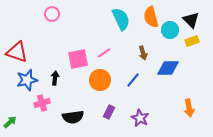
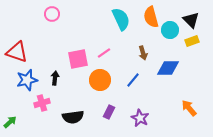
orange arrow: rotated 150 degrees clockwise
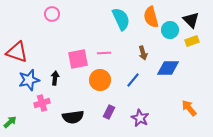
pink line: rotated 32 degrees clockwise
blue star: moved 2 px right
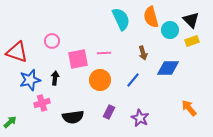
pink circle: moved 27 px down
blue star: moved 1 px right
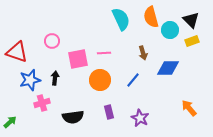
purple rectangle: rotated 40 degrees counterclockwise
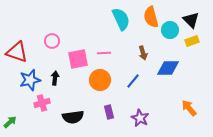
blue line: moved 1 px down
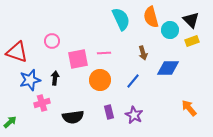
purple star: moved 6 px left, 3 px up
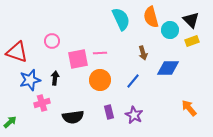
pink line: moved 4 px left
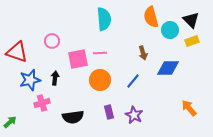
cyan semicircle: moved 17 px left; rotated 20 degrees clockwise
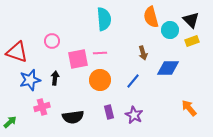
pink cross: moved 4 px down
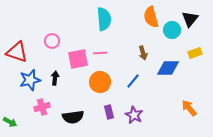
black triangle: moved 1 px left, 1 px up; rotated 24 degrees clockwise
cyan circle: moved 2 px right
yellow rectangle: moved 3 px right, 12 px down
orange circle: moved 2 px down
green arrow: rotated 72 degrees clockwise
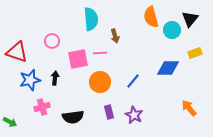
cyan semicircle: moved 13 px left
brown arrow: moved 28 px left, 17 px up
